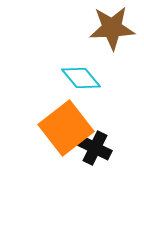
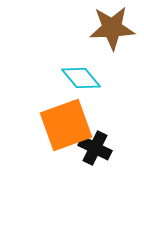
orange square: moved 3 px up; rotated 18 degrees clockwise
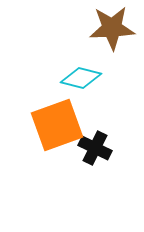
cyan diamond: rotated 36 degrees counterclockwise
orange square: moved 9 px left
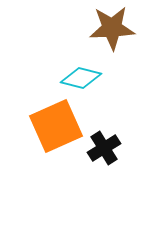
orange square: moved 1 px left, 1 px down; rotated 4 degrees counterclockwise
black cross: moved 9 px right; rotated 32 degrees clockwise
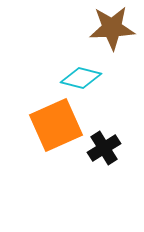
orange square: moved 1 px up
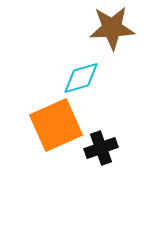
cyan diamond: rotated 30 degrees counterclockwise
black cross: moved 3 px left; rotated 12 degrees clockwise
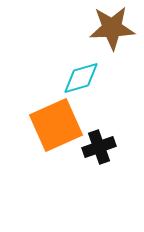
black cross: moved 2 px left, 1 px up
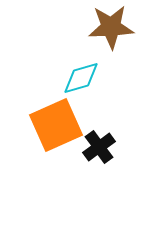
brown star: moved 1 px left, 1 px up
black cross: rotated 16 degrees counterclockwise
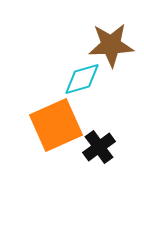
brown star: moved 18 px down
cyan diamond: moved 1 px right, 1 px down
